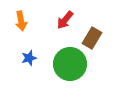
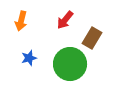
orange arrow: rotated 24 degrees clockwise
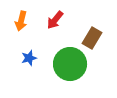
red arrow: moved 10 px left
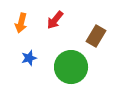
orange arrow: moved 2 px down
brown rectangle: moved 4 px right, 2 px up
green circle: moved 1 px right, 3 px down
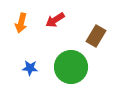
red arrow: rotated 18 degrees clockwise
blue star: moved 1 px right, 10 px down; rotated 21 degrees clockwise
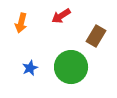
red arrow: moved 6 px right, 4 px up
blue star: rotated 28 degrees counterclockwise
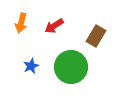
red arrow: moved 7 px left, 10 px down
blue star: moved 1 px right, 2 px up
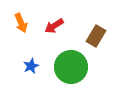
orange arrow: rotated 36 degrees counterclockwise
